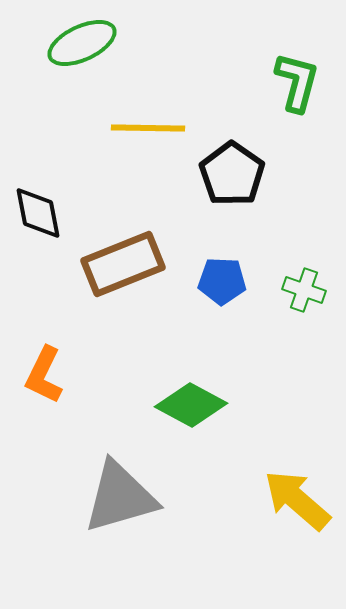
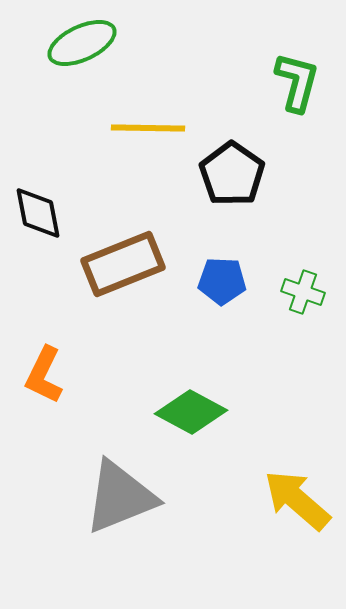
green cross: moved 1 px left, 2 px down
green diamond: moved 7 px down
gray triangle: rotated 6 degrees counterclockwise
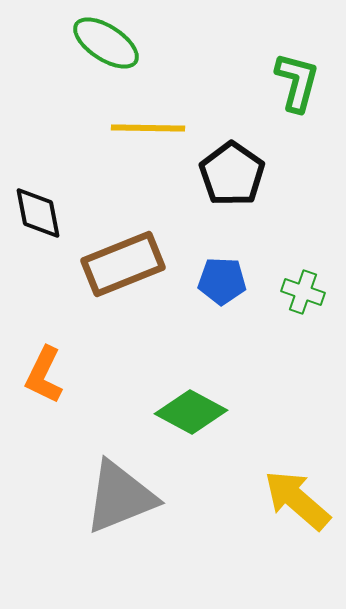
green ellipse: moved 24 px right; rotated 58 degrees clockwise
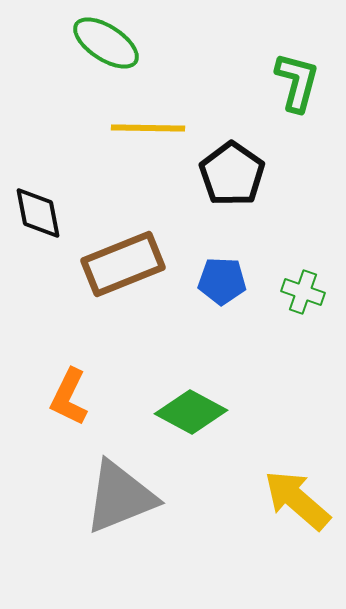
orange L-shape: moved 25 px right, 22 px down
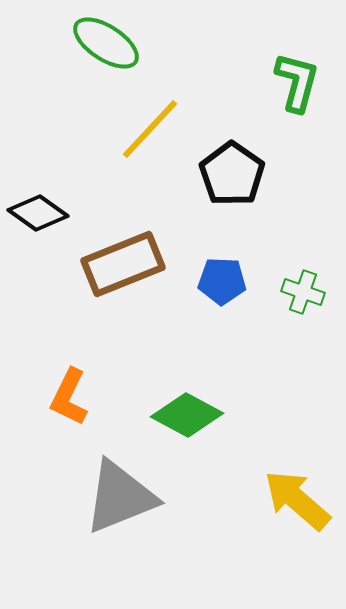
yellow line: moved 2 px right, 1 px down; rotated 48 degrees counterclockwise
black diamond: rotated 44 degrees counterclockwise
green diamond: moved 4 px left, 3 px down
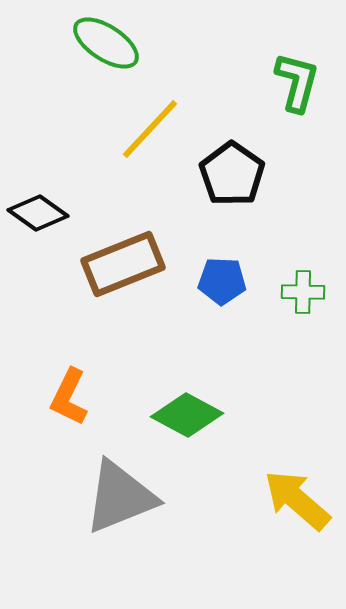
green cross: rotated 18 degrees counterclockwise
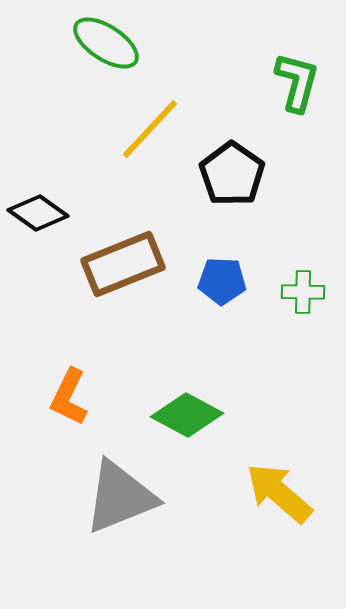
yellow arrow: moved 18 px left, 7 px up
